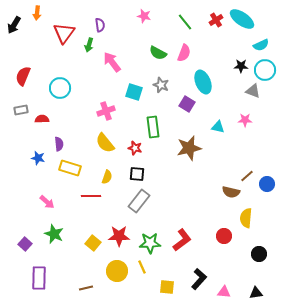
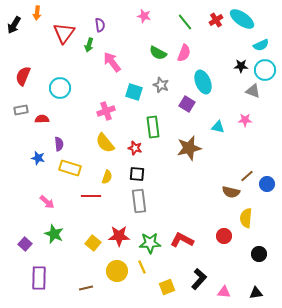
gray rectangle at (139, 201): rotated 45 degrees counterclockwise
red L-shape at (182, 240): rotated 115 degrees counterclockwise
yellow square at (167, 287): rotated 28 degrees counterclockwise
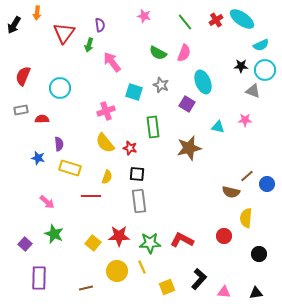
red star at (135, 148): moved 5 px left
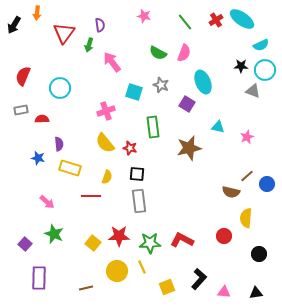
pink star at (245, 120): moved 2 px right, 17 px down; rotated 24 degrees counterclockwise
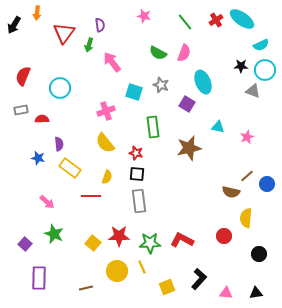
red star at (130, 148): moved 6 px right, 5 px down
yellow rectangle at (70, 168): rotated 20 degrees clockwise
pink triangle at (224, 292): moved 2 px right, 1 px down
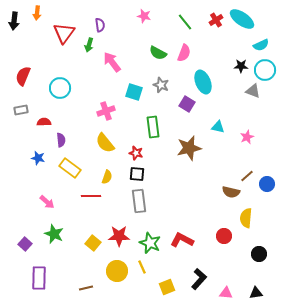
black arrow at (14, 25): moved 4 px up; rotated 24 degrees counterclockwise
red semicircle at (42, 119): moved 2 px right, 3 px down
purple semicircle at (59, 144): moved 2 px right, 4 px up
green star at (150, 243): rotated 25 degrees clockwise
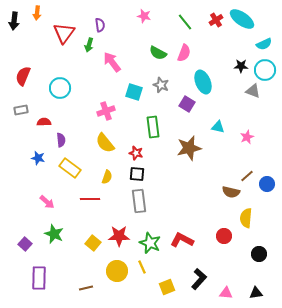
cyan semicircle at (261, 45): moved 3 px right, 1 px up
red line at (91, 196): moved 1 px left, 3 px down
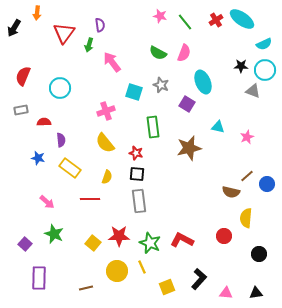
pink star at (144, 16): moved 16 px right
black arrow at (14, 21): moved 7 px down; rotated 24 degrees clockwise
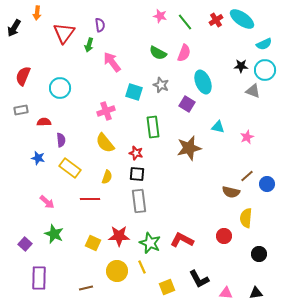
yellow square at (93, 243): rotated 14 degrees counterclockwise
black L-shape at (199, 279): rotated 110 degrees clockwise
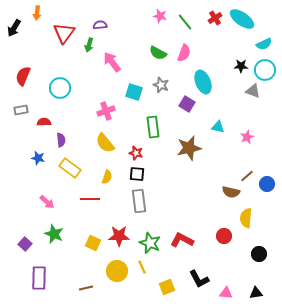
red cross at (216, 20): moved 1 px left, 2 px up
purple semicircle at (100, 25): rotated 88 degrees counterclockwise
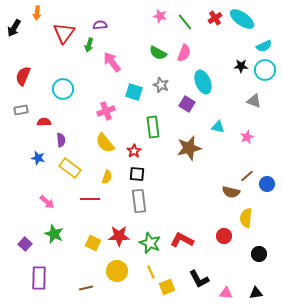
cyan semicircle at (264, 44): moved 2 px down
cyan circle at (60, 88): moved 3 px right, 1 px down
gray triangle at (253, 91): moved 1 px right, 10 px down
red star at (136, 153): moved 2 px left, 2 px up; rotated 24 degrees clockwise
yellow line at (142, 267): moved 9 px right, 5 px down
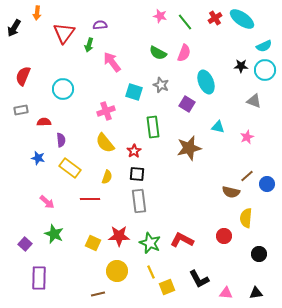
cyan ellipse at (203, 82): moved 3 px right
brown line at (86, 288): moved 12 px right, 6 px down
